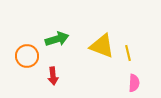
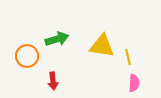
yellow triangle: rotated 12 degrees counterclockwise
yellow line: moved 4 px down
red arrow: moved 5 px down
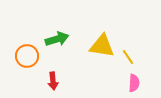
yellow line: rotated 21 degrees counterclockwise
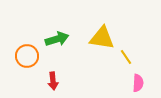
yellow triangle: moved 8 px up
yellow line: moved 2 px left
pink semicircle: moved 4 px right
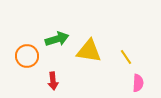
yellow triangle: moved 13 px left, 13 px down
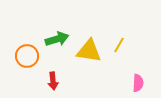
yellow line: moved 7 px left, 12 px up; rotated 63 degrees clockwise
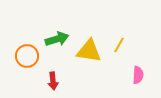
pink semicircle: moved 8 px up
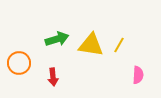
yellow triangle: moved 2 px right, 6 px up
orange circle: moved 8 px left, 7 px down
red arrow: moved 4 px up
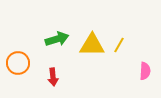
yellow triangle: moved 1 px right; rotated 8 degrees counterclockwise
orange circle: moved 1 px left
pink semicircle: moved 7 px right, 4 px up
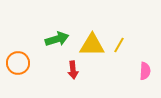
red arrow: moved 20 px right, 7 px up
